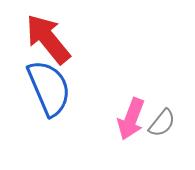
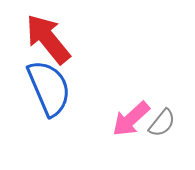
pink arrow: rotated 27 degrees clockwise
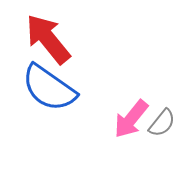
blue semicircle: rotated 148 degrees clockwise
pink arrow: rotated 9 degrees counterclockwise
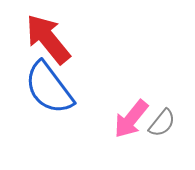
blue semicircle: rotated 18 degrees clockwise
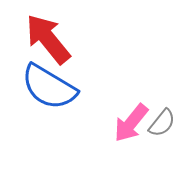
blue semicircle: moved 1 px up; rotated 22 degrees counterclockwise
pink arrow: moved 4 px down
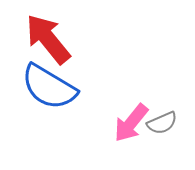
gray semicircle: rotated 28 degrees clockwise
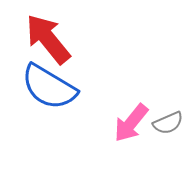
gray semicircle: moved 6 px right
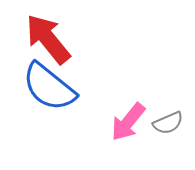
blue semicircle: rotated 8 degrees clockwise
pink arrow: moved 3 px left, 1 px up
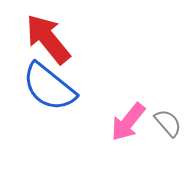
gray semicircle: rotated 108 degrees counterclockwise
